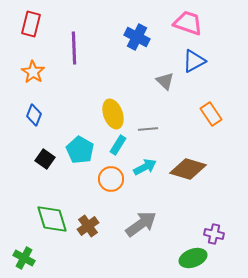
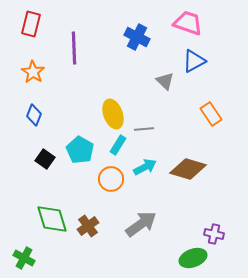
gray line: moved 4 px left
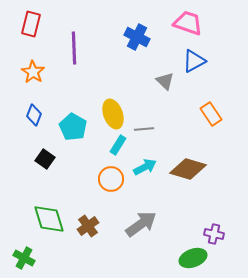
cyan pentagon: moved 7 px left, 23 px up
green diamond: moved 3 px left
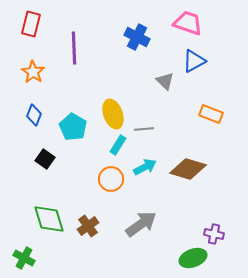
orange rectangle: rotated 35 degrees counterclockwise
